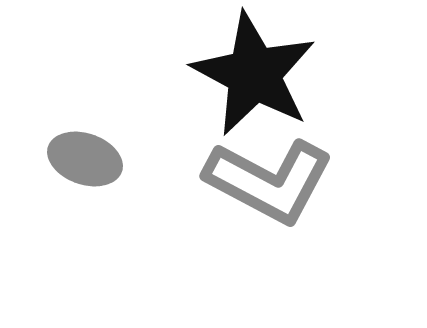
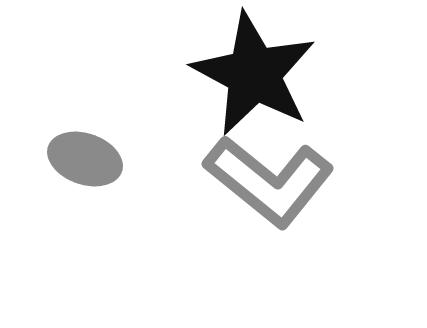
gray L-shape: rotated 11 degrees clockwise
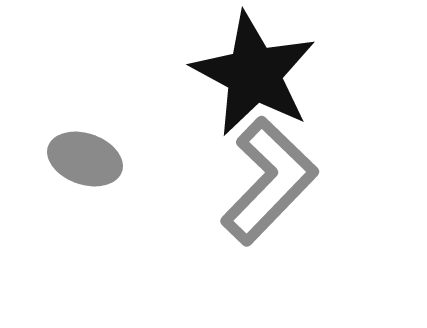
gray L-shape: rotated 85 degrees counterclockwise
